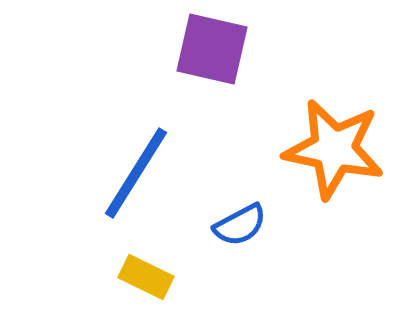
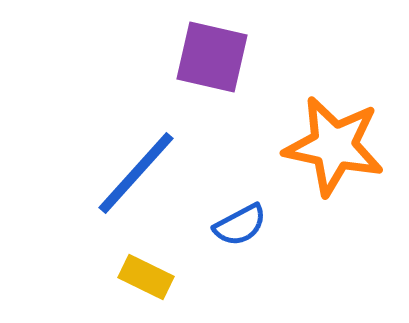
purple square: moved 8 px down
orange star: moved 3 px up
blue line: rotated 10 degrees clockwise
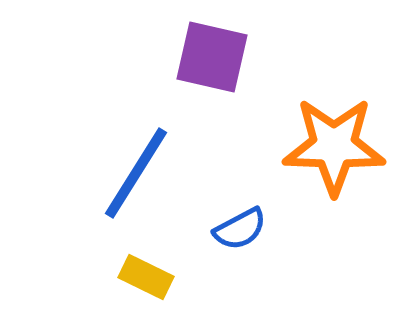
orange star: rotated 10 degrees counterclockwise
blue line: rotated 10 degrees counterclockwise
blue semicircle: moved 4 px down
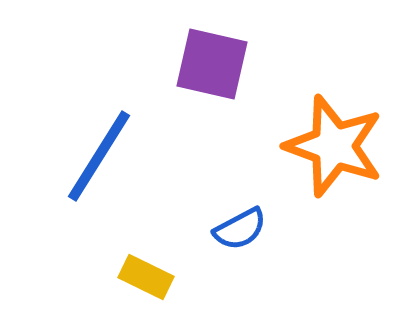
purple square: moved 7 px down
orange star: rotated 18 degrees clockwise
blue line: moved 37 px left, 17 px up
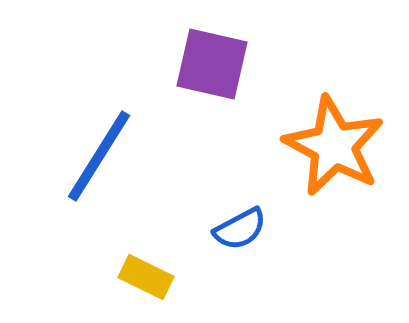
orange star: rotated 8 degrees clockwise
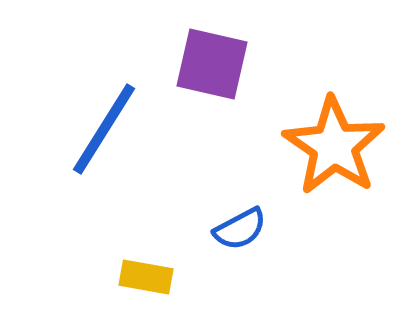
orange star: rotated 6 degrees clockwise
blue line: moved 5 px right, 27 px up
yellow rectangle: rotated 16 degrees counterclockwise
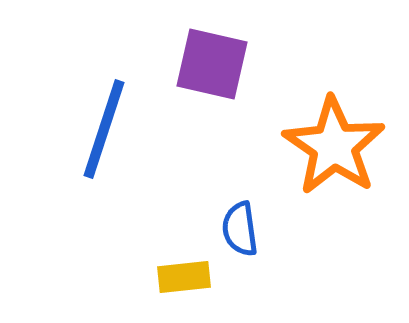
blue line: rotated 14 degrees counterclockwise
blue semicircle: rotated 110 degrees clockwise
yellow rectangle: moved 38 px right; rotated 16 degrees counterclockwise
